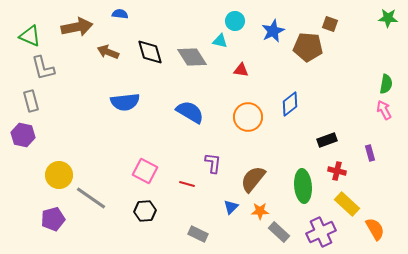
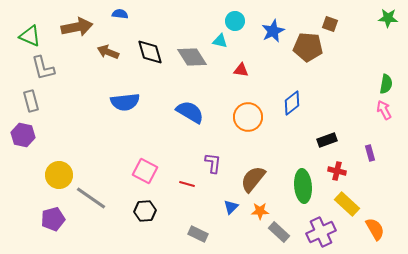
blue diamond at (290, 104): moved 2 px right, 1 px up
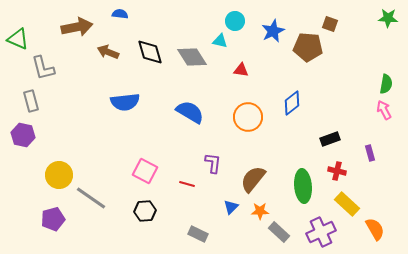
green triangle at (30, 36): moved 12 px left, 3 px down
black rectangle at (327, 140): moved 3 px right, 1 px up
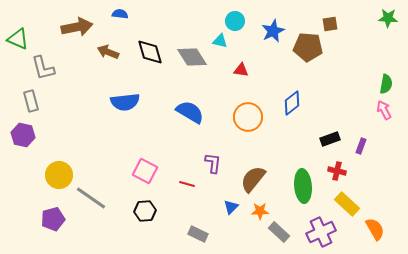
brown square at (330, 24): rotated 28 degrees counterclockwise
purple rectangle at (370, 153): moved 9 px left, 7 px up; rotated 35 degrees clockwise
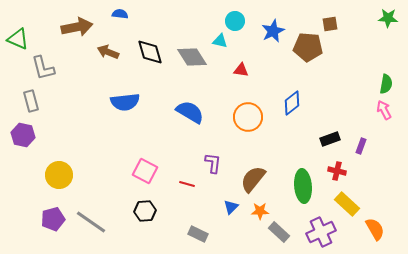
gray line at (91, 198): moved 24 px down
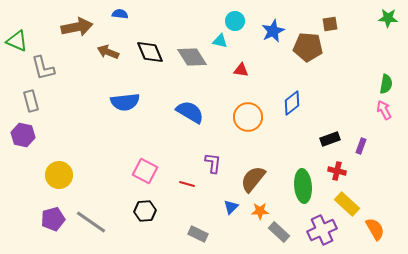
green triangle at (18, 39): moved 1 px left, 2 px down
black diamond at (150, 52): rotated 8 degrees counterclockwise
purple cross at (321, 232): moved 1 px right, 2 px up
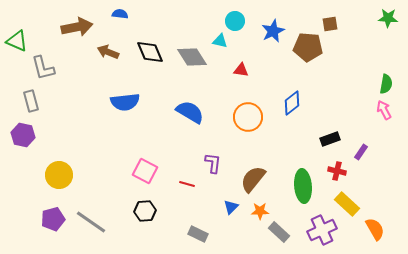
purple rectangle at (361, 146): moved 6 px down; rotated 14 degrees clockwise
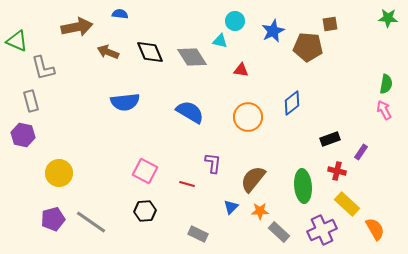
yellow circle at (59, 175): moved 2 px up
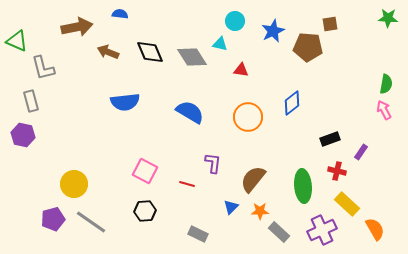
cyan triangle at (220, 41): moved 3 px down
yellow circle at (59, 173): moved 15 px right, 11 px down
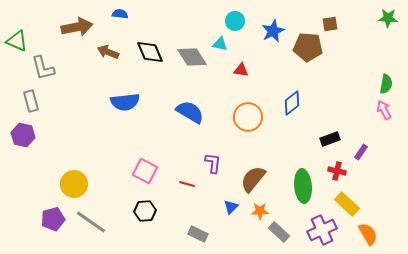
orange semicircle at (375, 229): moved 7 px left, 5 px down
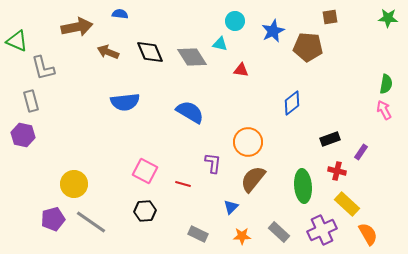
brown square at (330, 24): moved 7 px up
orange circle at (248, 117): moved 25 px down
red line at (187, 184): moved 4 px left
orange star at (260, 211): moved 18 px left, 25 px down
